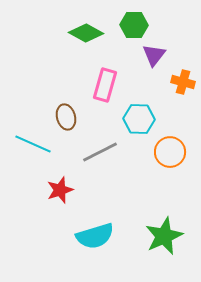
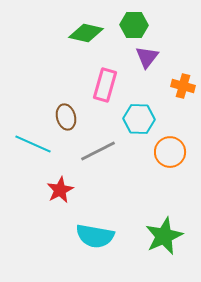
green diamond: rotated 16 degrees counterclockwise
purple triangle: moved 7 px left, 2 px down
orange cross: moved 4 px down
gray line: moved 2 px left, 1 px up
red star: rotated 8 degrees counterclockwise
cyan semicircle: rotated 27 degrees clockwise
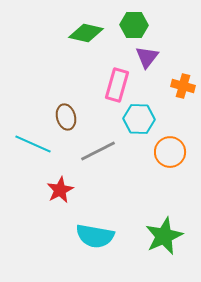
pink rectangle: moved 12 px right
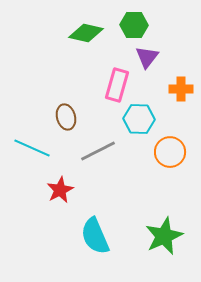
orange cross: moved 2 px left, 3 px down; rotated 15 degrees counterclockwise
cyan line: moved 1 px left, 4 px down
cyan semicircle: rotated 57 degrees clockwise
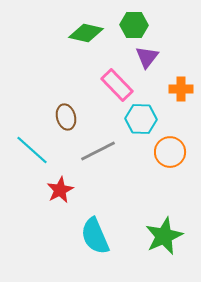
pink rectangle: rotated 60 degrees counterclockwise
cyan hexagon: moved 2 px right
cyan line: moved 2 px down; rotated 18 degrees clockwise
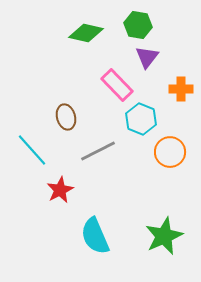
green hexagon: moved 4 px right; rotated 8 degrees clockwise
cyan hexagon: rotated 20 degrees clockwise
cyan line: rotated 6 degrees clockwise
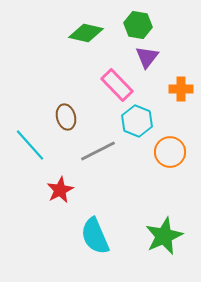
cyan hexagon: moved 4 px left, 2 px down
cyan line: moved 2 px left, 5 px up
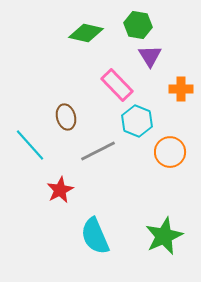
purple triangle: moved 3 px right, 1 px up; rotated 10 degrees counterclockwise
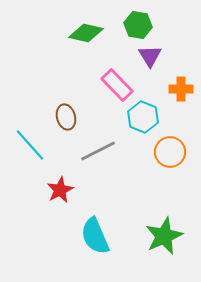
cyan hexagon: moved 6 px right, 4 px up
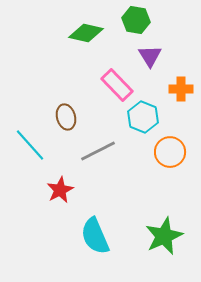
green hexagon: moved 2 px left, 5 px up
